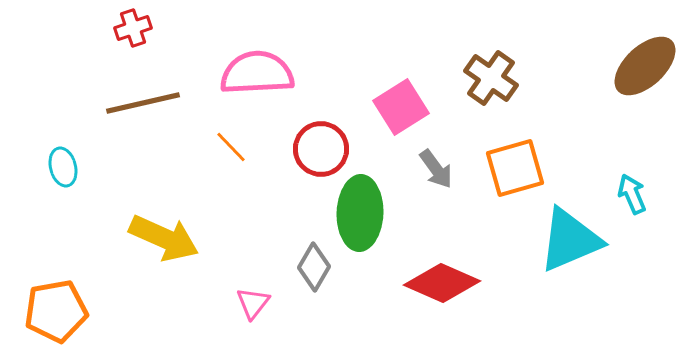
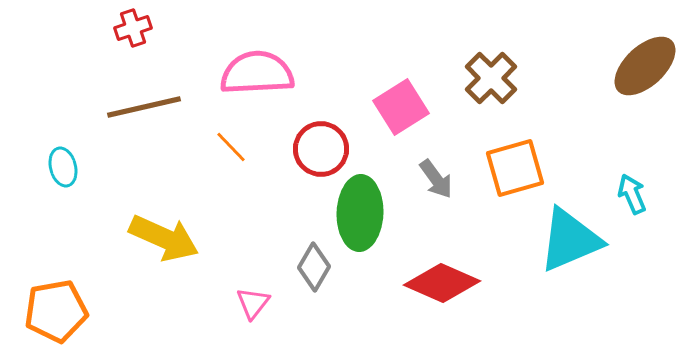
brown cross: rotated 10 degrees clockwise
brown line: moved 1 px right, 4 px down
gray arrow: moved 10 px down
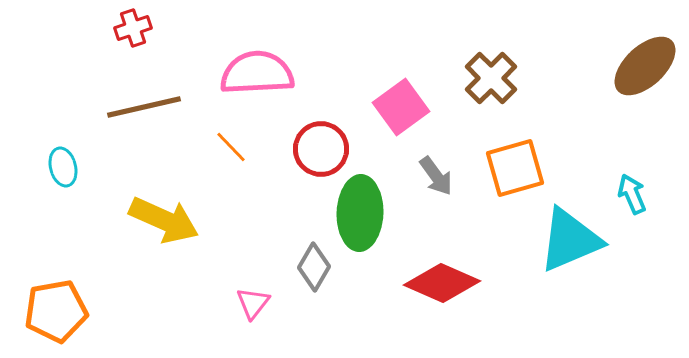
pink square: rotated 4 degrees counterclockwise
gray arrow: moved 3 px up
yellow arrow: moved 18 px up
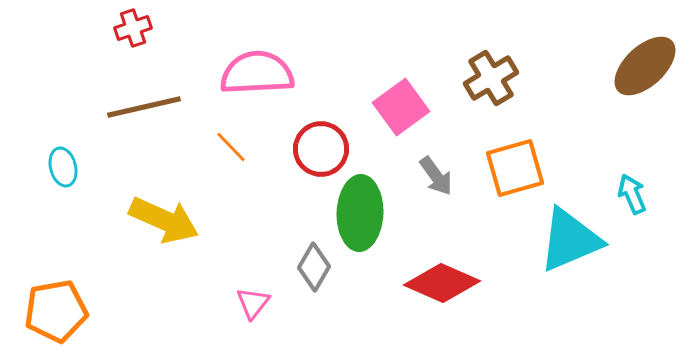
brown cross: rotated 14 degrees clockwise
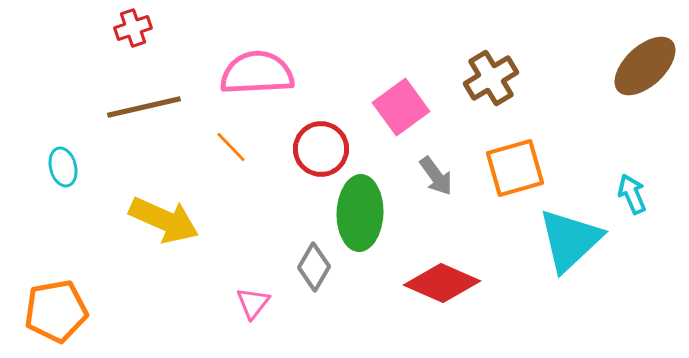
cyan triangle: rotated 20 degrees counterclockwise
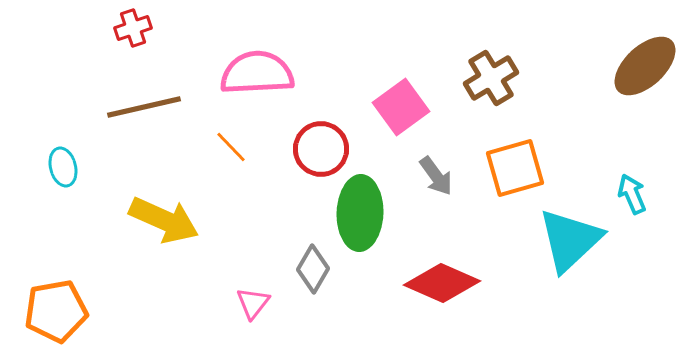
gray diamond: moved 1 px left, 2 px down
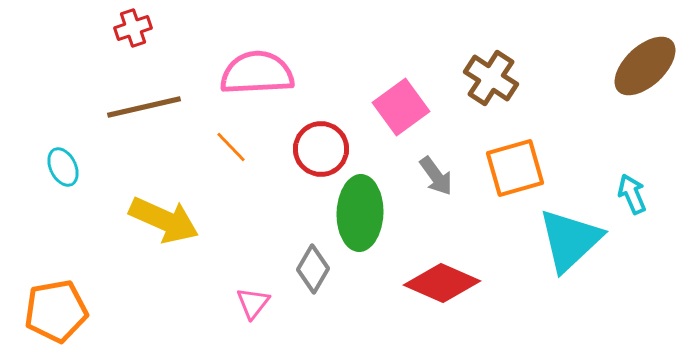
brown cross: rotated 26 degrees counterclockwise
cyan ellipse: rotated 12 degrees counterclockwise
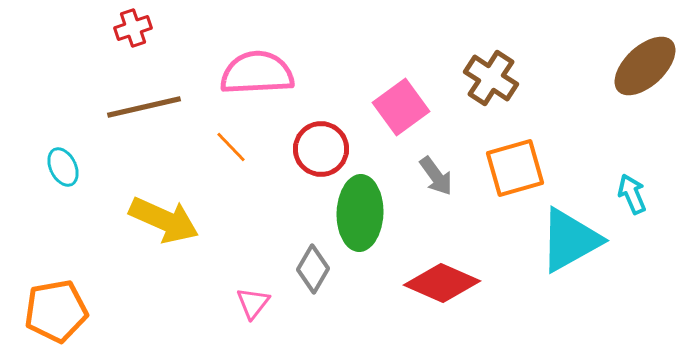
cyan triangle: rotated 14 degrees clockwise
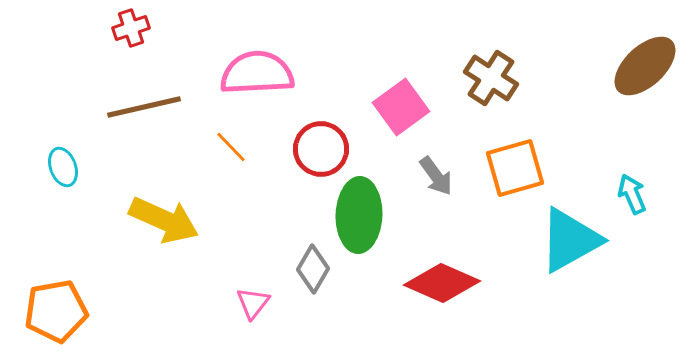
red cross: moved 2 px left
cyan ellipse: rotated 6 degrees clockwise
green ellipse: moved 1 px left, 2 px down
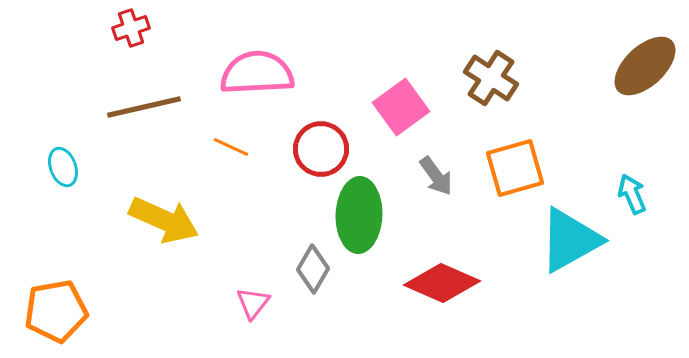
orange line: rotated 21 degrees counterclockwise
